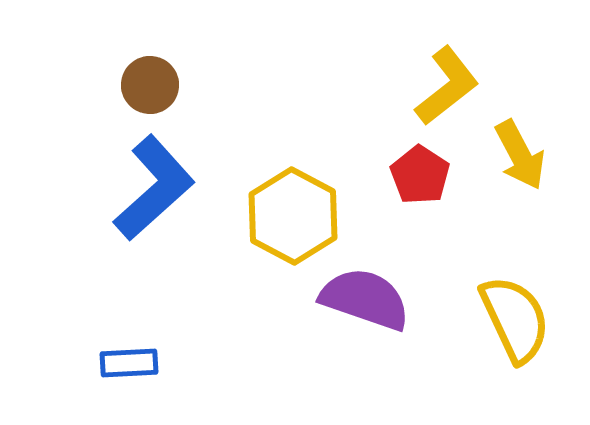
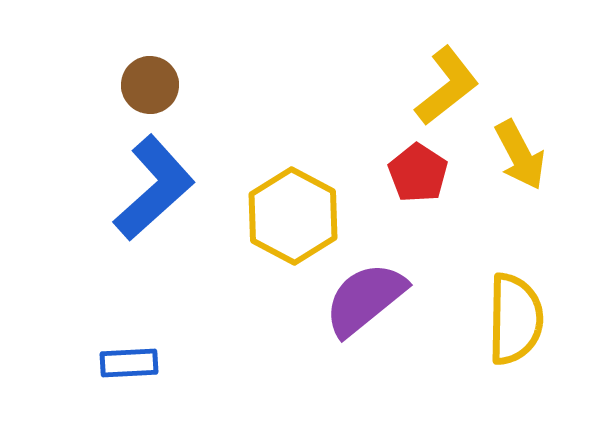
red pentagon: moved 2 px left, 2 px up
purple semicircle: rotated 58 degrees counterclockwise
yellow semicircle: rotated 26 degrees clockwise
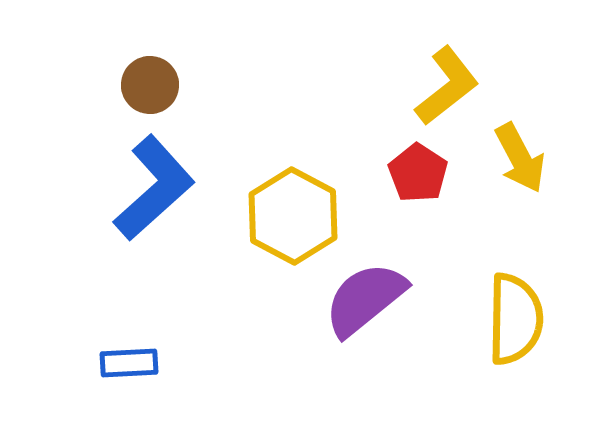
yellow arrow: moved 3 px down
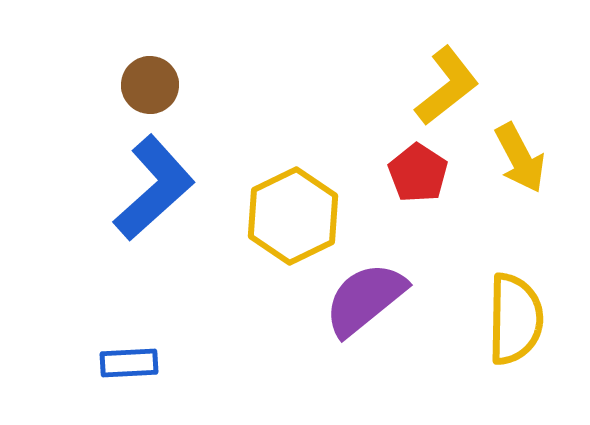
yellow hexagon: rotated 6 degrees clockwise
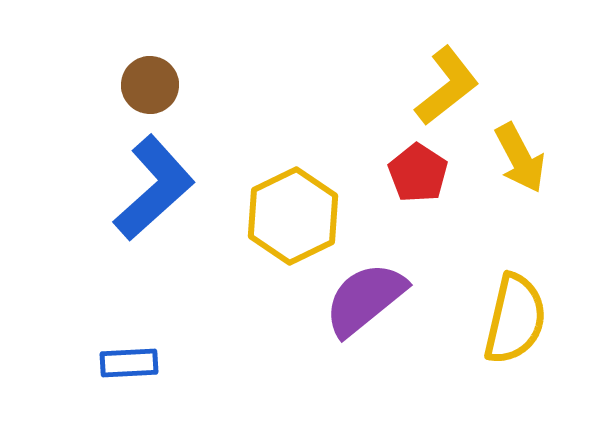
yellow semicircle: rotated 12 degrees clockwise
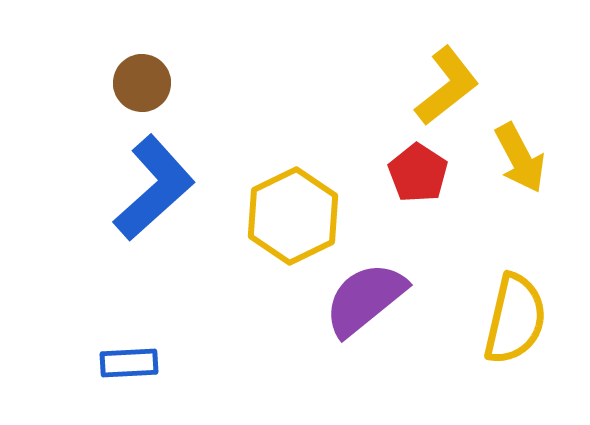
brown circle: moved 8 px left, 2 px up
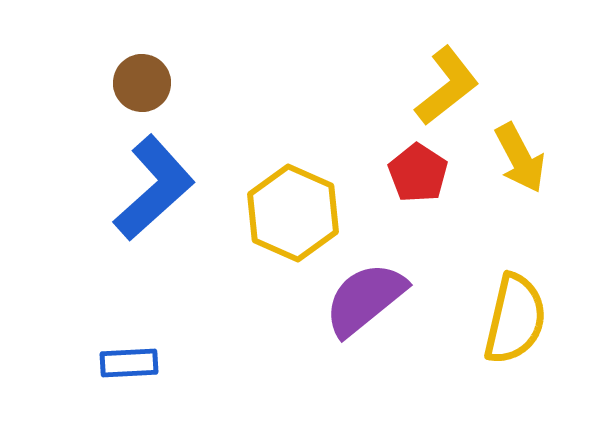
yellow hexagon: moved 3 px up; rotated 10 degrees counterclockwise
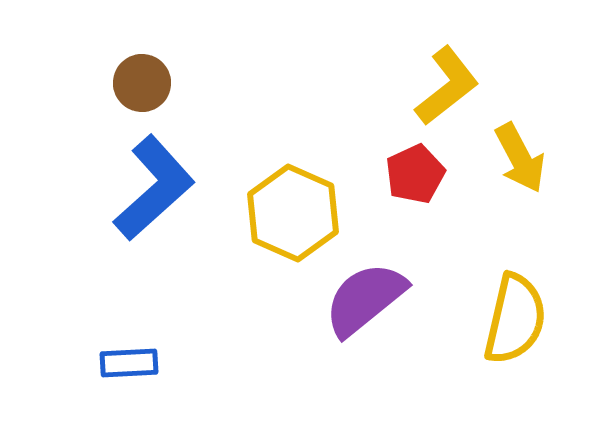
red pentagon: moved 3 px left, 1 px down; rotated 14 degrees clockwise
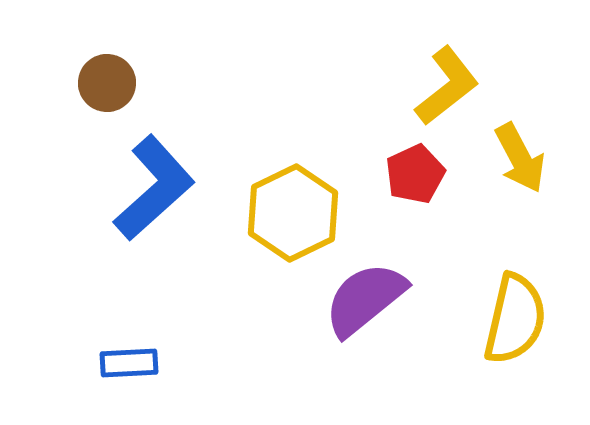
brown circle: moved 35 px left
yellow hexagon: rotated 10 degrees clockwise
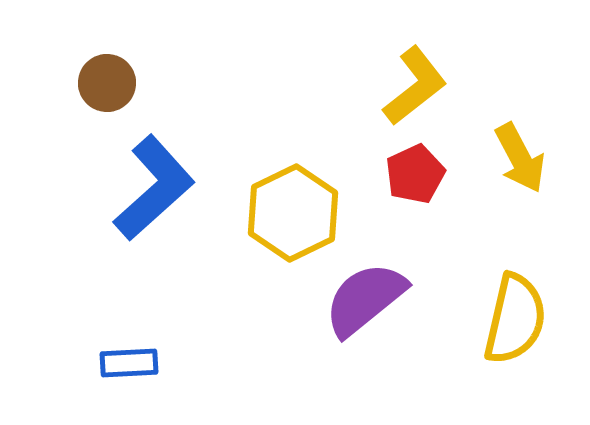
yellow L-shape: moved 32 px left
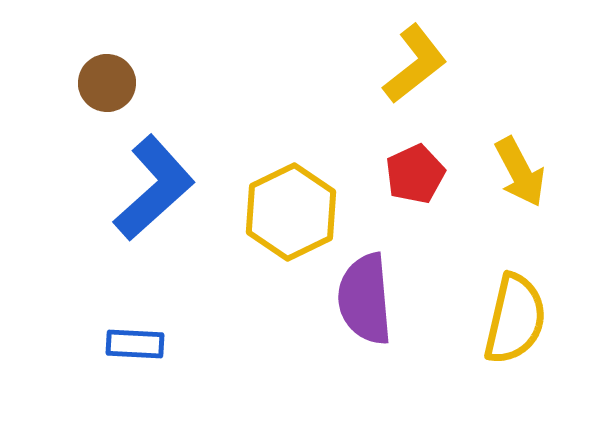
yellow L-shape: moved 22 px up
yellow arrow: moved 14 px down
yellow hexagon: moved 2 px left, 1 px up
purple semicircle: rotated 56 degrees counterclockwise
blue rectangle: moved 6 px right, 19 px up; rotated 6 degrees clockwise
